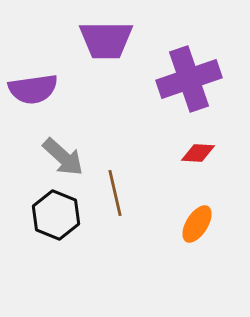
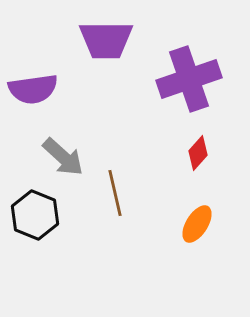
red diamond: rotated 52 degrees counterclockwise
black hexagon: moved 21 px left
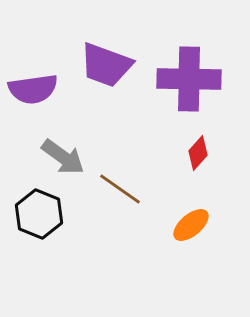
purple trapezoid: moved 25 px down; rotated 20 degrees clockwise
purple cross: rotated 20 degrees clockwise
gray arrow: rotated 6 degrees counterclockwise
brown line: moved 5 px right, 4 px up; rotated 42 degrees counterclockwise
black hexagon: moved 4 px right, 1 px up
orange ellipse: moved 6 px left, 1 px down; rotated 18 degrees clockwise
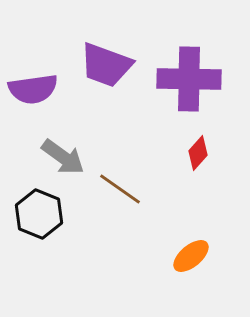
orange ellipse: moved 31 px down
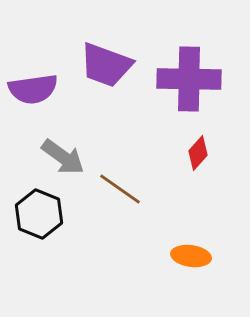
orange ellipse: rotated 48 degrees clockwise
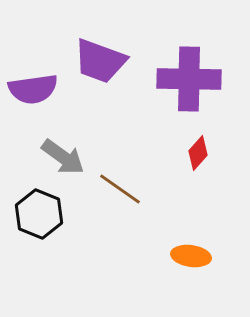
purple trapezoid: moved 6 px left, 4 px up
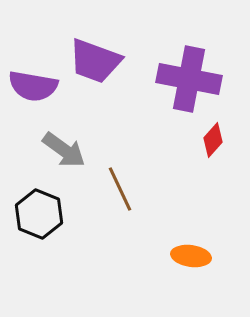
purple trapezoid: moved 5 px left
purple cross: rotated 10 degrees clockwise
purple semicircle: moved 3 px up; rotated 18 degrees clockwise
red diamond: moved 15 px right, 13 px up
gray arrow: moved 1 px right, 7 px up
brown line: rotated 30 degrees clockwise
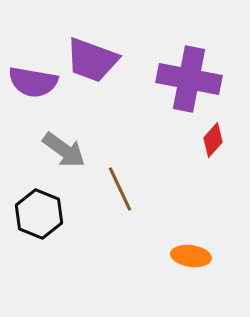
purple trapezoid: moved 3 px left, 1 px up
purple semicircle: moved 4 px up
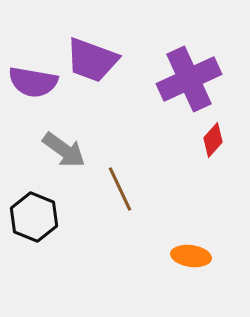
purple cross: rotated 36 degrees counterclockwise
black hexagon: moved 5 px left, 3 px down
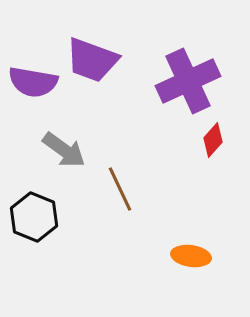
purple cross: moved 1 px left, 2 px down
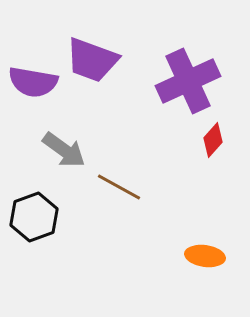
brown line: moved 1 px left, 2 px up; rotated 36 degrees counterclockwise
black hexagon: rotated 18 degrees clockwise
orange ellipse: moved 14 px right
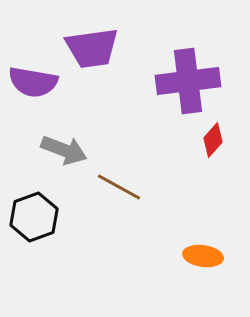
purple trapezoid: moved 12 px up; rotated 28 degrees counterclockwise
purple cross: rotated 18 degrees clockwise
gray arrow: rotated 15 degrees counterclockwise
orange ellipse: moved 2 px left
